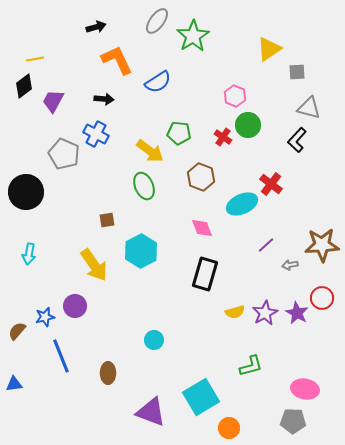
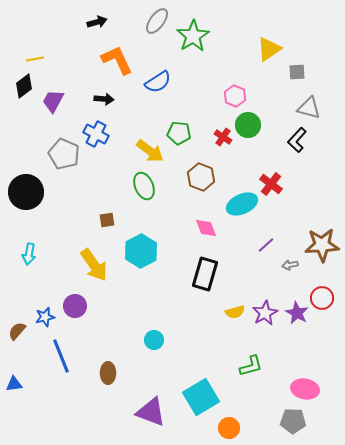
black arrow at (96, 27): moved 1 px right, 5 px up
pink diamond at (202, 228): moved 4 px right
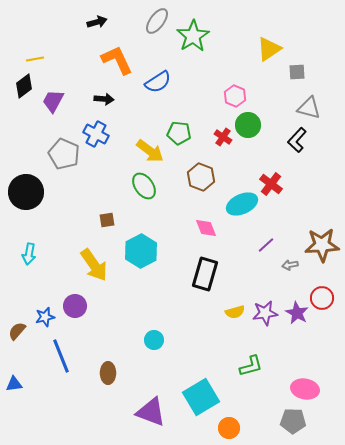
green ellipse at (144, 186): rotated 12 degrees counterclockwise
purple star at (265, 313): rotated 20 degrees clockwise
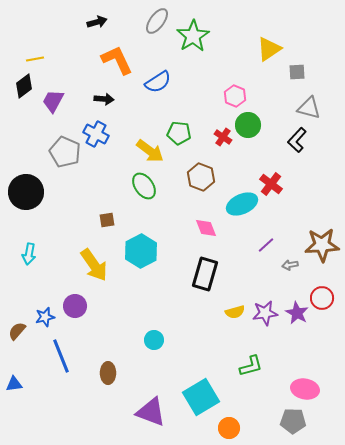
gray pentagon at (64, 154): moved 1 px right, 2 px up
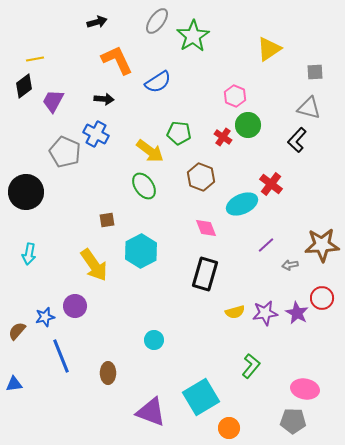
gray square at (297, 72): moved 18 px right
green L-shape at (251, 366): rotated 35 degrees counterclockwise
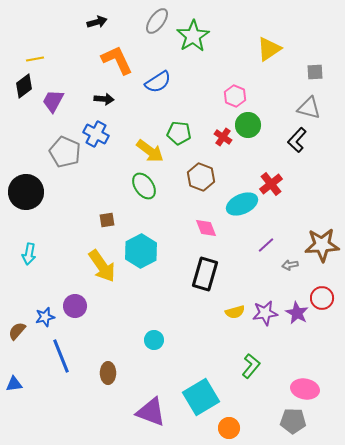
red cross at (271, 184): rotated 15 degrees clockwise
yellow arrow at (94, 265): moved 8 px right, 1 px down
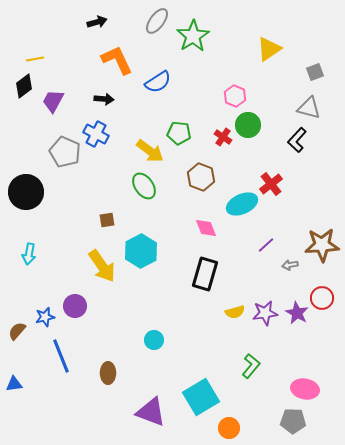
gray square at (315, 72): rotated 18 degrees counterclockwise
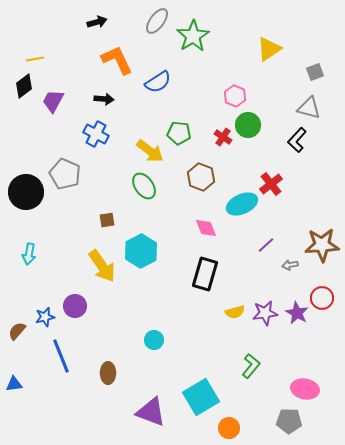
gray pentagon at (65, 152): moved 22 px down
gray pentagon at (293, 421): moved 4 px left
